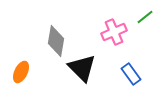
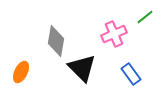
pink cross: moved 2 px down
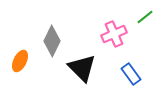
gray diamond: moved 4 px left; rotated 16 degrees clockwise
orange ellipse: moved 1 px left, 11 px up
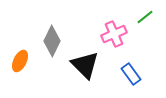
black triangle: moved 3 px right, 3 px up
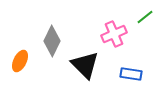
blue rectangle: rotated 45 degrees counterclockwise
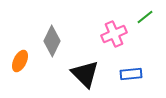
black triangle: moved 9 px down
blue rectangle: rotated 15 degrees counterclockwise
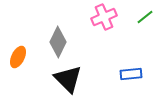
pink cross: moved 10 px left, 17 px up
gray diamond: moved 6 px right, 1 px down
orange ellipse: moved 2 px left, 4 px up
black triangle: moved 17 px left, 5 px down
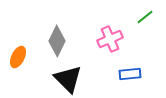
pink cross: moved 6 px right, 22 px down
gray diamond: moved 1 px left, 1 px up
blue rectangle: moved 1 px left
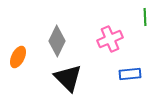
green line: rotated 54 degrees counterclockwise
black triangle: moved 1 px up
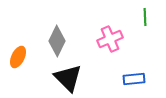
blue rectangle: moved 4 px right, 5 px down
